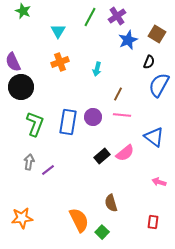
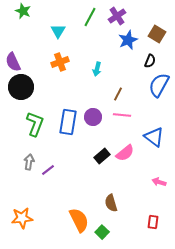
black semicircle: moved 1 px right, 1 px up
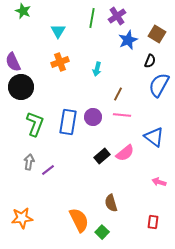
green line: moved 2 px right, 1 px down; rotated 18 degrees counterclockwise
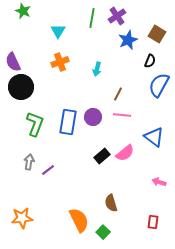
green square: moved 1 px right
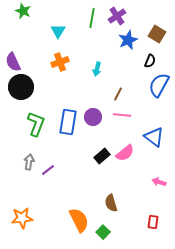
green L-shape: moved 1 px right
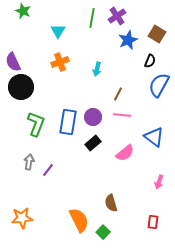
black rectangle: moved 9 px left, 13 px up
purple line: rotated 16 degrees counterclockwise
pink arrow: rotated 88 degrees counterclockwise
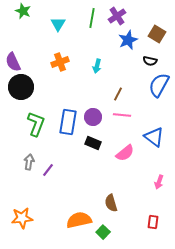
cyan triangle: moved 7 px up
black semicircle: rotated 80 degrees clockwise
cyan arrow: moved 3 px up
black rectangle: rotated 63 degrees clockwise
orange semicircle: rotated 75 degrees counterclockwise
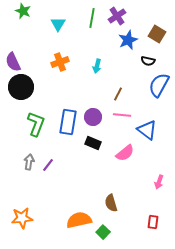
black semicircle: moved 2 px left
blue triangle: moved 7 px left, 7 px up
purple line: moved 5 px up
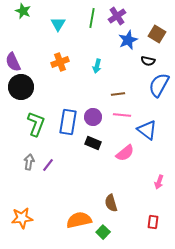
brown line: rotated 56 degrees clockwise
